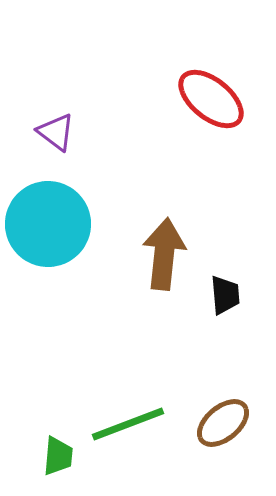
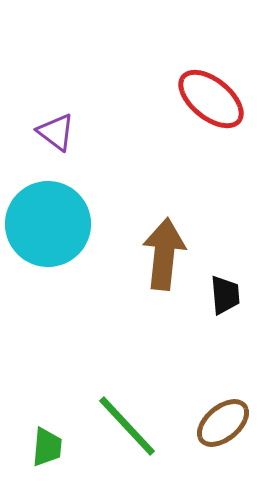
green line: moved 1 px left, 2 px down; rotated 68 degrees clockwise
green trapezoid: moved 11 px left, 9 px up
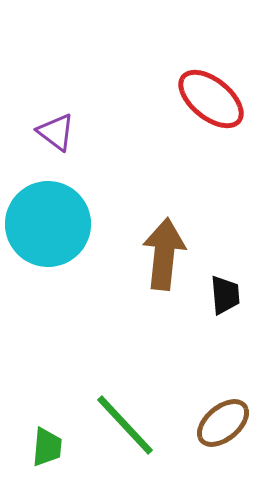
green line: moved 2 px left, 1 px up
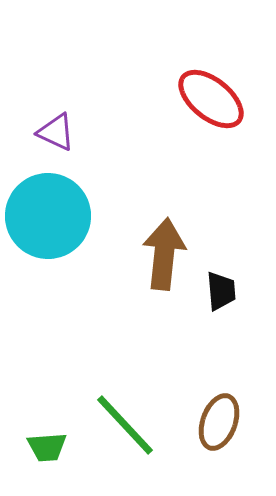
purple triangle: rotated 12 degrees counterclockwise
cyan circle: moved 8 px up
black trapezoid: moved 4 px left, 4 px up
brown ellipse: moved 4 px left, 1 px up; rotated 30 degrees counterclockwise
green trapezoid: rotated 81 degrees clockwise
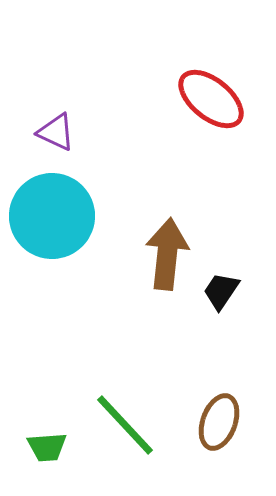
cyan circle: moved 4 px right
brown arrow: moved 3 px right
black trapezoid: rotated 141 degrees counterclockwise
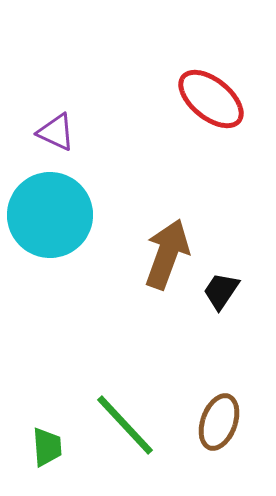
cyan circle: moved 2 px left, 1 px up
brown arrow: rotated 14 degrees clockwise
green trapezoid: rotated 90 degrees counterclockwise
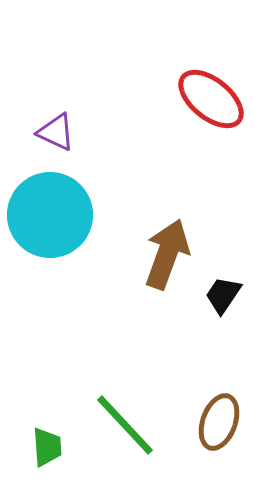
black trapezoid: moved 2 px right, 4 px down
